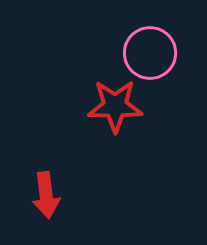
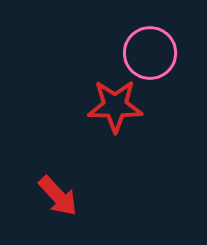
red arrow: moved 12 px right, 1 px down; rotated 36 degrees counterclockwise
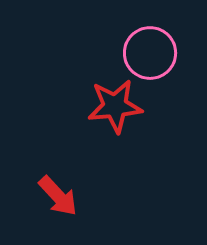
red star: rotated 6 degrees counterclockwise
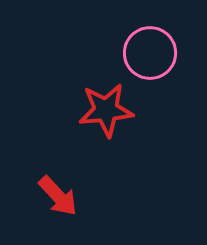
red star: moved 9 px left, 4 px down
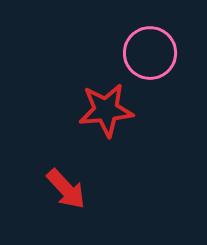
red arrow: moved 8 px right, 7 px up
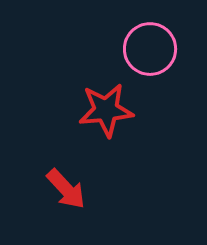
pink circle: moved 4 px up
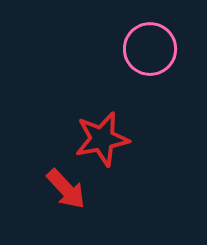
red star: moved 4 px left, 29 px down; rotated 6 degrees counterclockwise
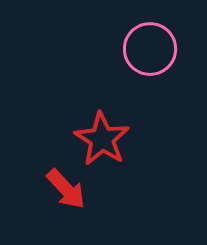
red star: rotated 28 degrees counterclockwise
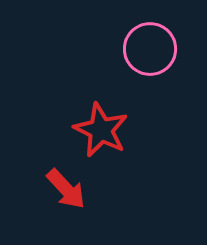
red star: moved 1 px left, 9 px up; rotated 6 degrees counterclockwise
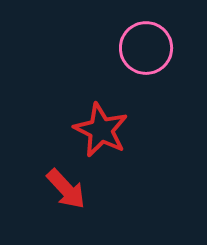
pink circle: moved 4 px left, 1 px up
